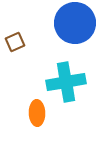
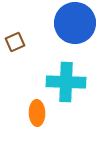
cyan cross: rotated 12 degrees clockwise
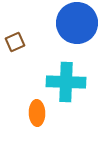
blue circle: moved 2 px right
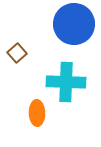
blue circle: moved 3 px left, 1 px down
brown square: moved 2 px right, 11 px down; rotated 18 degrees counterclockwise
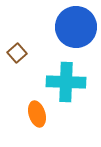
blue circle: moved 2 px right, 3 px down
orange ellipse: moved 1 px down; rotated 15 degrees counterclockwise
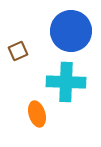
blue circle: moved 5 px left, 4 px down
brown square: moved 1 px right, 2 px up; rotated 18 degrees clockwise
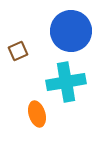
cyan cross: rotated 12 degrees counterclockwise
